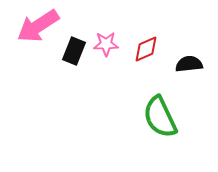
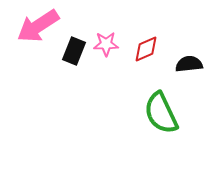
green semicircle: moved 1 px right, 4 px up
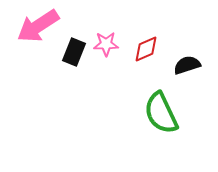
black rectangle: moved 1 px down
black semicircle: moved 2 px left, 1 px down; rotated 12 degrees counterclockwise
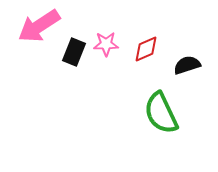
pink arrow: moved 1 px right
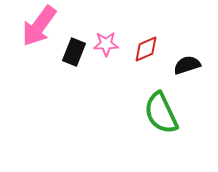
pink arrow: rotated 21 degrees counterclockwise
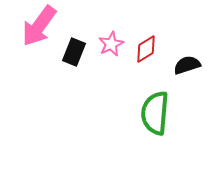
pink star: moved 5 px right; rotated 25 degrees counterclockwise
red diamond: rotated 8 degrees counterclockwise
green semicircle: moved 6 px left; rotated 30 degrees clockwise
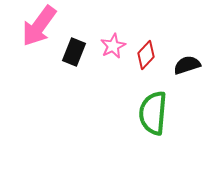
pink star: moved 2 px right, 2 px down
red diamond: moved 6 px down; rotated 16 degrees counterclockwise
green semicircle: moved 2 px left
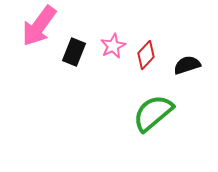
green semicircle: rotated 45 degrees clockwise
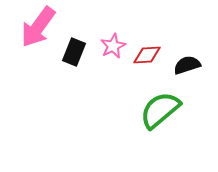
pink arrow: moved 1 px left, 1 px down
red diamond: moved 1 px right; rotated 44 degrees clockwise
green semicircle: moved 7 px right, 3 px up
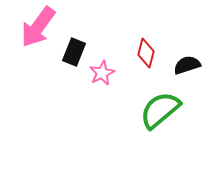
pink star: moved 11 px left, 27 px down
red diamond: moved 1 px left, 2 px up; rotated 72 degrees counterclockwise
